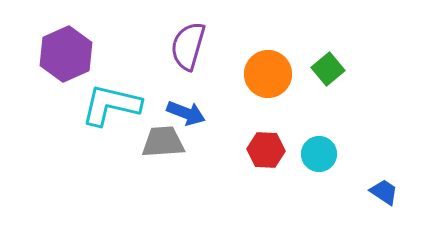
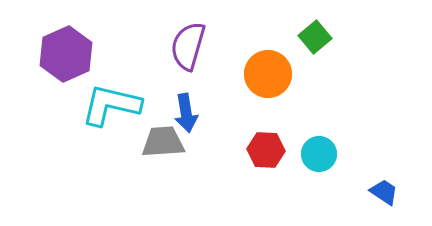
green square: moved 13 px left, 32 px up
blue arrow: rotated 60 degrees clockwise
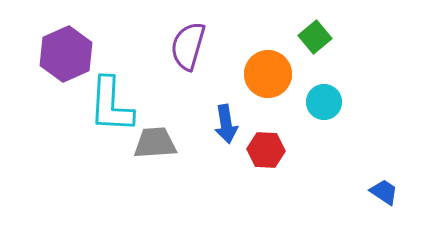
cyan L-shape: rotated 100 degrees counterclockwise
blue arrow: moved 40 px right, 11 px down
gray trapezoid: moved 8 px left, 1 px down
cyan circle: moved 5 px right, 52 px up
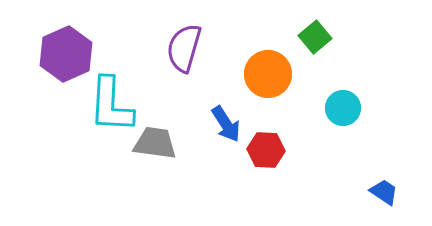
purple semicircle: moved 4 px left, 2 px down
cyan circle: moved 19 px right, 6 px down
blue arrow: rotated 24 degrees counterclockwise
gray trapezoid: rotated 12 degrees clockwise
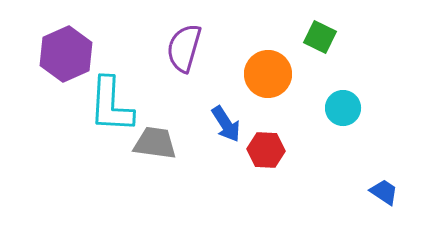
green square: moved 5 px right; rotated 24 degrees counterclockwise
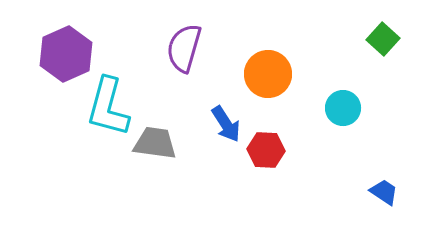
green square: moved 63 px right, 2 px down; rotated 16 degrees clockwise
cyan L-shape: moved 3 px left, 2 px down; rotated 12 degrees clockwise
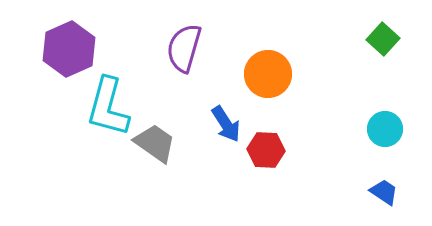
purple hexagon: moved 3 px right, 5 px up
cyan circle: moved 42 px right, 21 px down
gray trapezoid: rotated 27 degrees clockwise
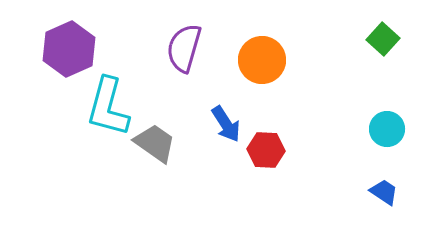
orange circle: moved 6 px left, 14 px up
cyan circle: moved 2 px right
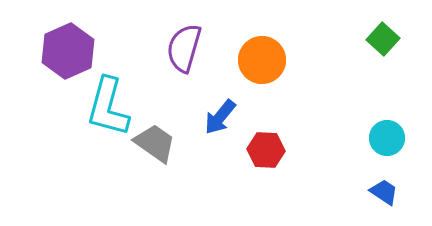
purple hexagon: moved 1 px left, 2 px down
blue arrow: moved 6 px left, 7 px up; rotated 72 degrees clockwise
cyan circle: moved 9 px down
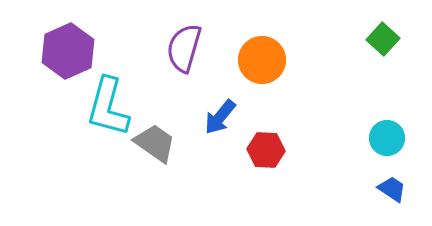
blue trapezoid: moved 8 px right, 3 px up
